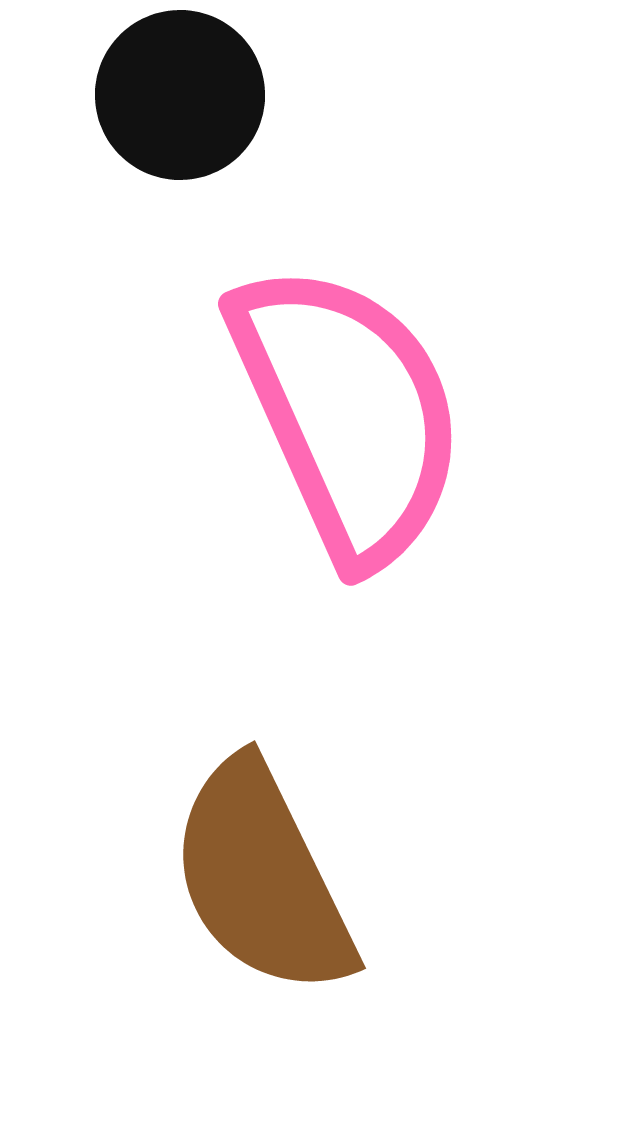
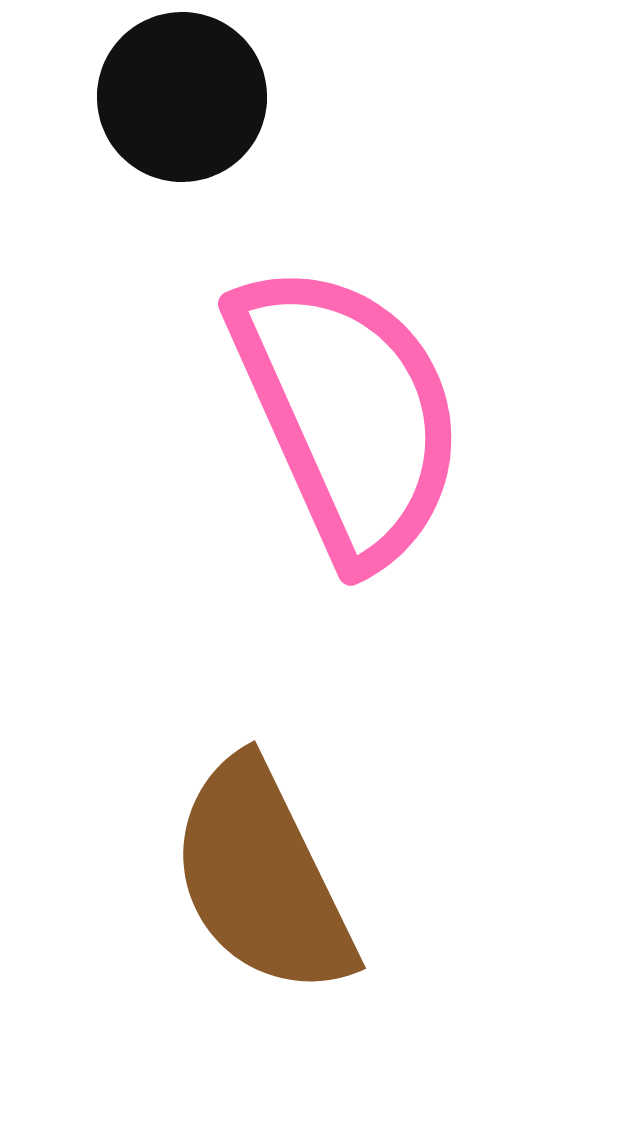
black circle: moved 2 px right, 2 px down
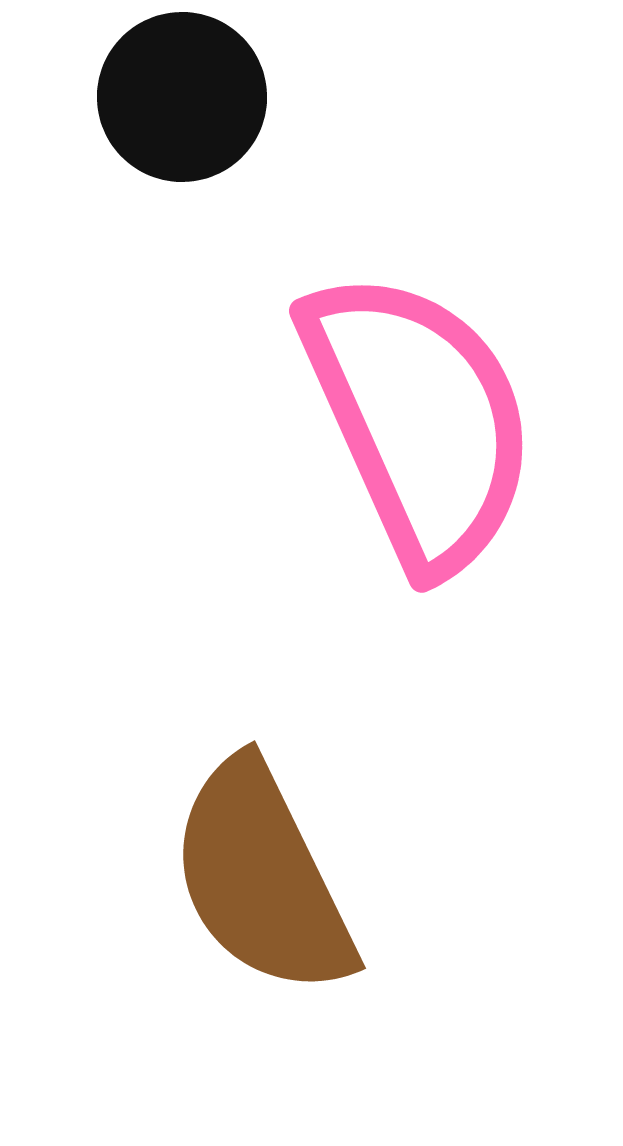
pink semicircle: moved 71 px right, 7 px down
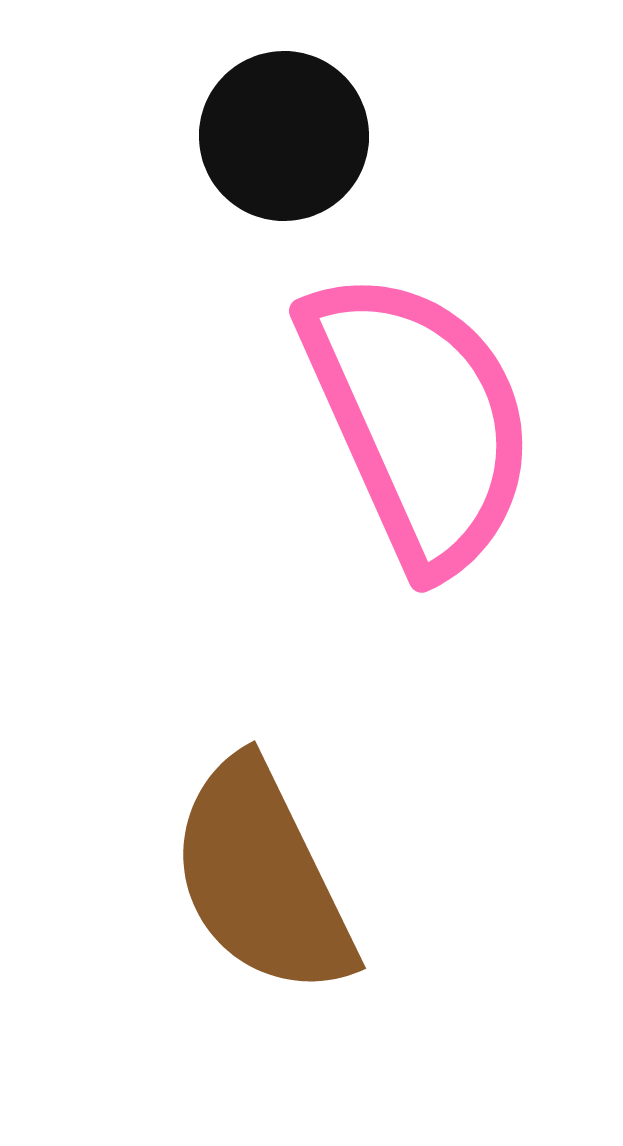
black circle: moved 102 px right, 39 px down
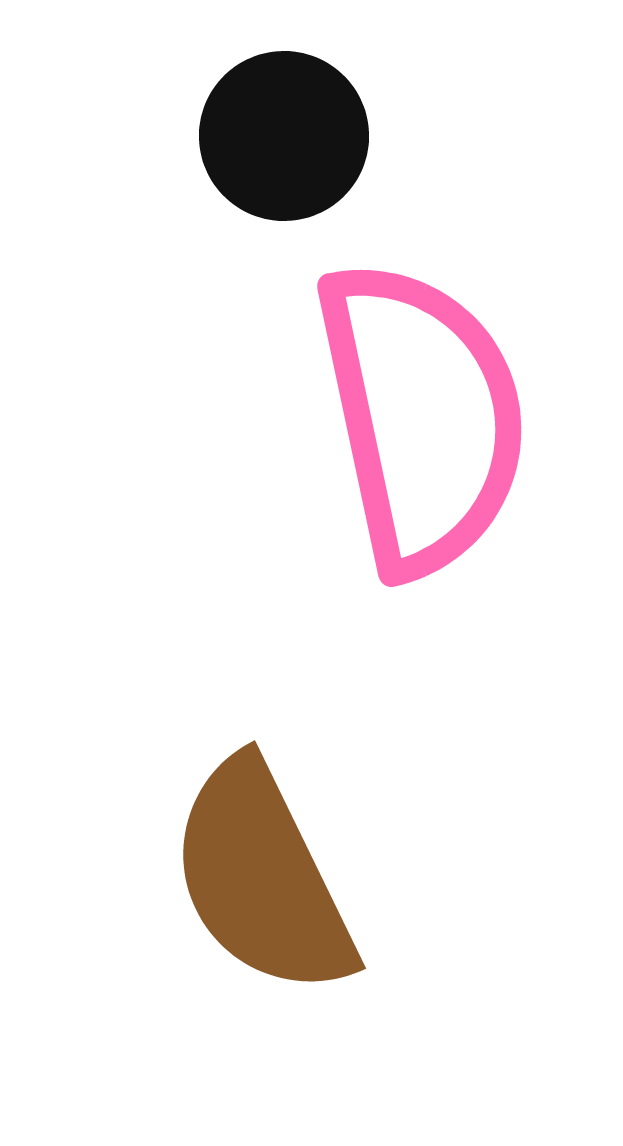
pink semicircle: moved 3 px right, 3 px up; rotated 12 degrees clockwise
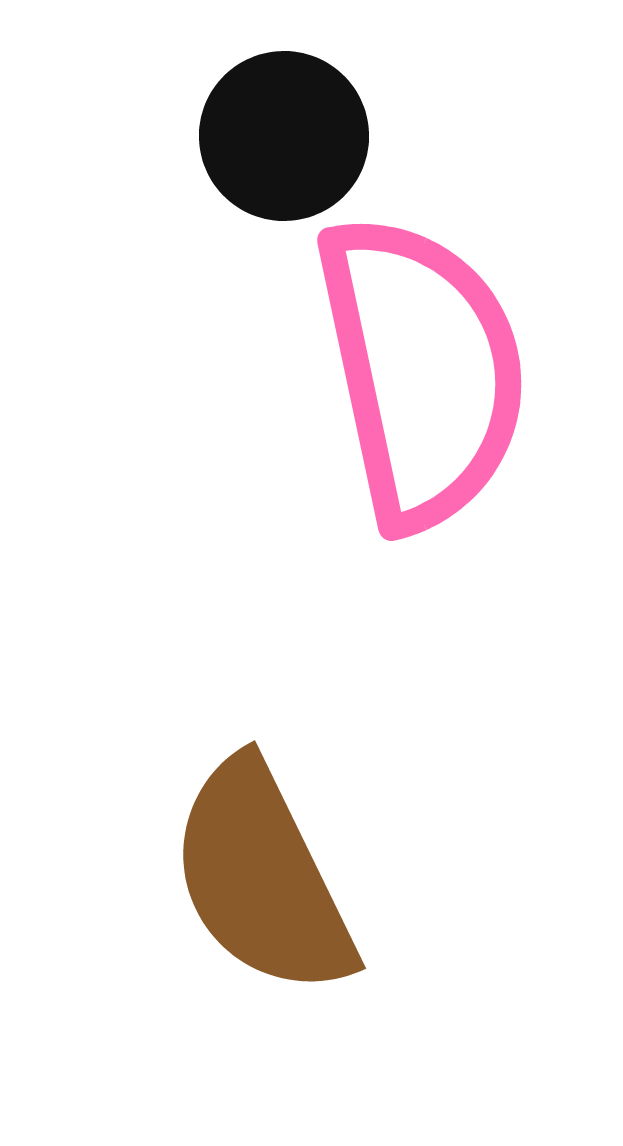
pink semicircle: moved 46 px up
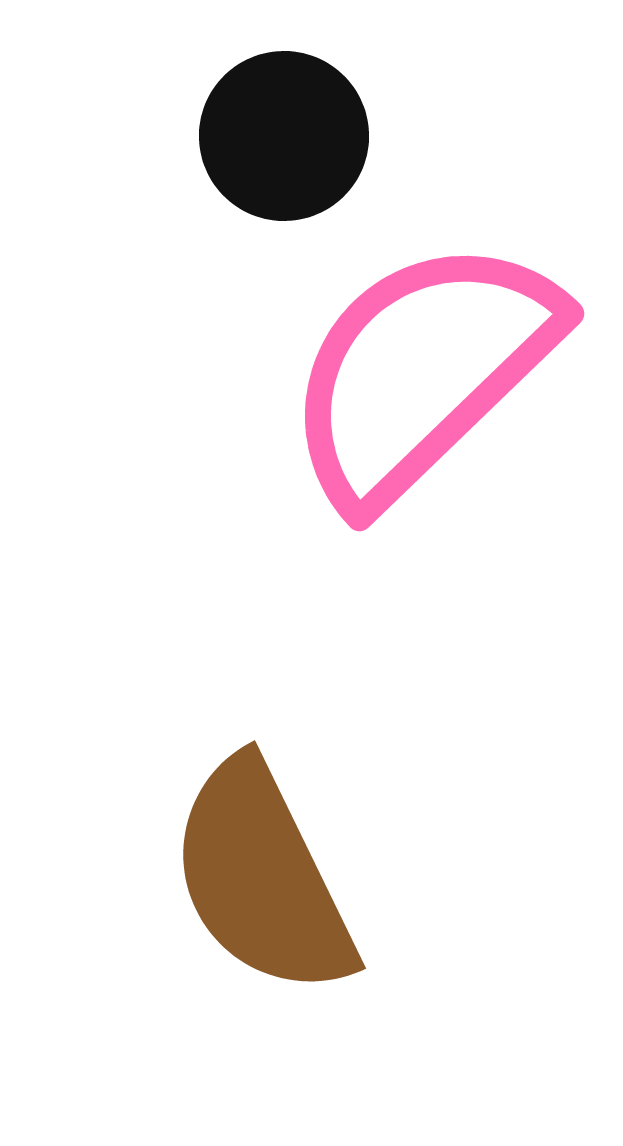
pink semicircle: rotated 122 degrees counterclockwise
